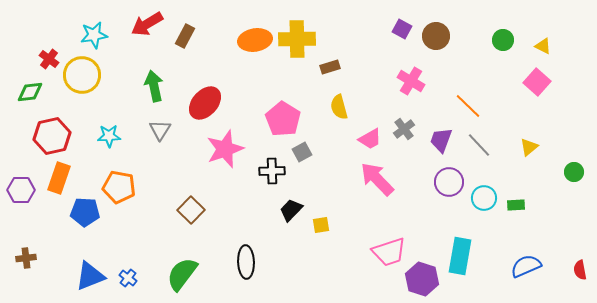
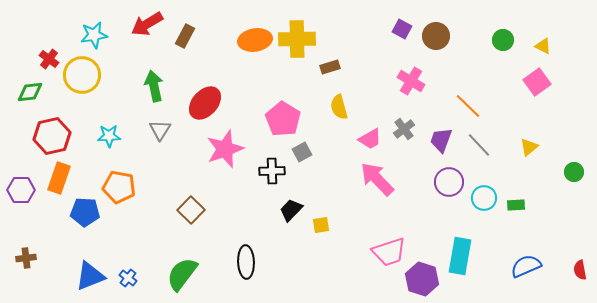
pink square at (537, 82): rotated 12 degrees clockwise
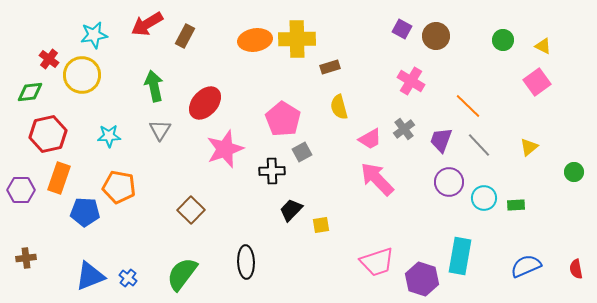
red hexagon at (52, 136): moved 4 px left, 2 px up
pink trapezoid at (389, 252): moved 12 px left, 10 px down
red semicircle at (580, 270): moved 4 px left, 1 px up
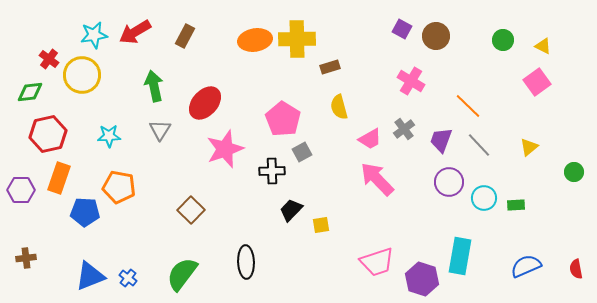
red arrow at (147, 24): moved 12 px left, 8 px down
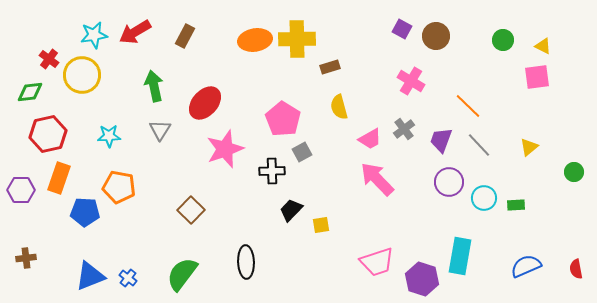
pink square at (537, 82): moved 5 px up; rotated 28 degrees clockwise
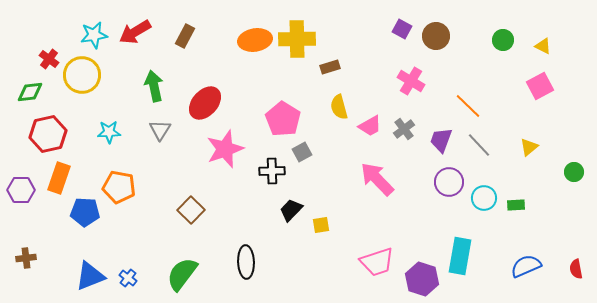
pink square at (537, 77): moved 3 px right, 9 px down; rotated 20 degrees counterclockwise
cyan star at (109, 136): moved 4 px up
pink trapezoid at (370, 139): moved 13 px up
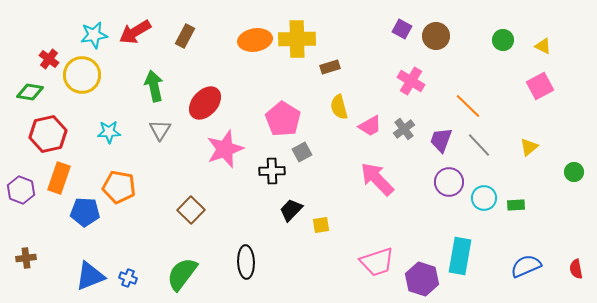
green diamond at (30, 92): rotated 16 degrees clockwise
purple hexagon at (21, 190): rotated 20 degrees clockwise
blue cross at (128, 278): rotated 18 degrees counterclockwise
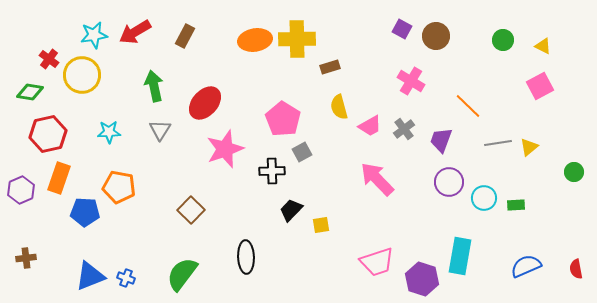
gray line at (479, 145): moved 19 px right, 2 px up; rotated 56 degrees counterclockwise
purple hexagon at (21, 190): rotated 16 degrees clockwise
black ellipse at (246, 262): moved 5 px up
blue cross at (128, 278): moved 2 px left
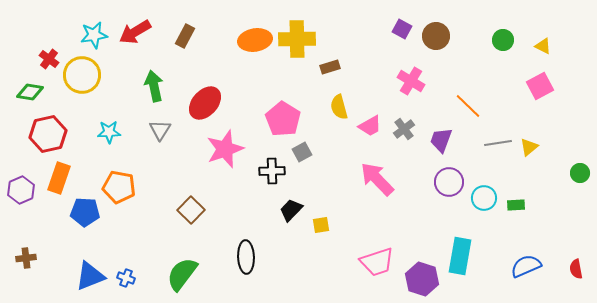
green circle at (574, 172): moved 6 px right, 1 px down
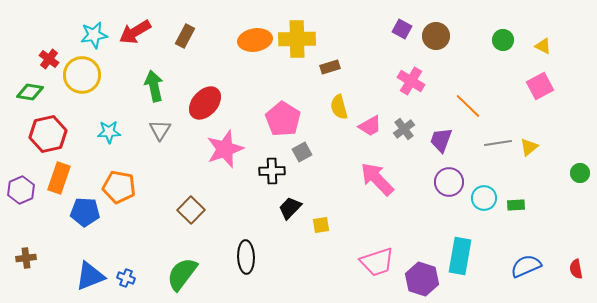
black trapezoid at (291, 210): moved 1 px left, 2 px up
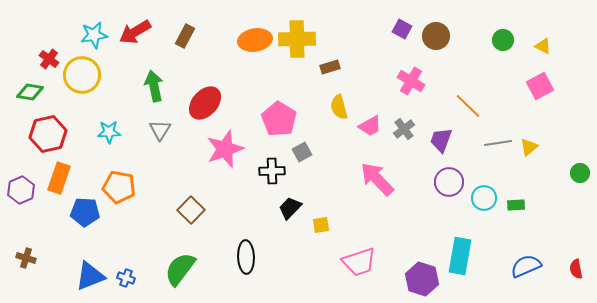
pink pentagon at (283, 119): moved 4 px left
brown cross at (26, 258): rotated 24 degrees clockwise
pink trapezoid at (377, 262): moved 18 px left
green semicircle at (182, 274): moved 2 px left, 5 px up
